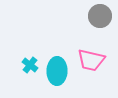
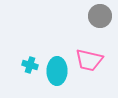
pink trapezoid: moved 2 px left
cyan cross: rotated 21 degrees counterclockwise
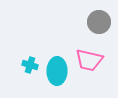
gray circle: moved 1 px left, 6 px down
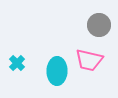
gray circle: moved 3 px down
cyan cross: moved 13 px left, 2 px up; rotated 28 degrees clockwise
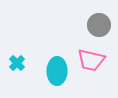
pink trapezoid: moved 2 px right
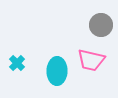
gray circle: moved 2 px right
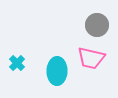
gray circle: moved 4 px left
pink trapezoid: moved 2 px up
